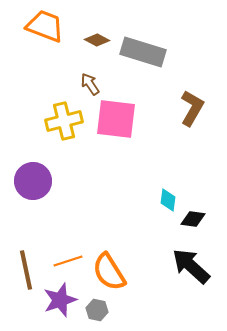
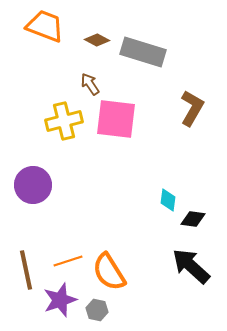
purple circle: moved 4 px down
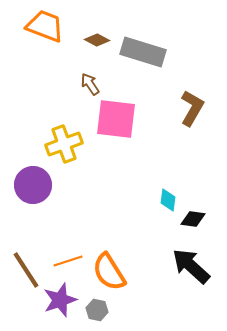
yellow cross: moved 23 px down; rotated 6 degrees counterclockwise
brown line: rotated 21 degrees counterclockwise
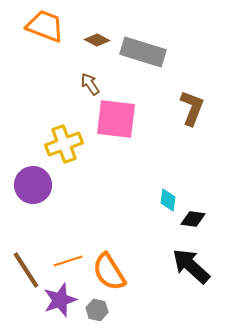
brown L-shape: rotated 9 degrees counterclockwise
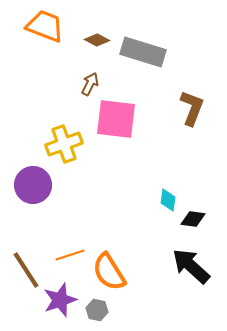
brown arrow: rotated 60 degrees clockwise
orange line: moved 2 px right, 6 px up
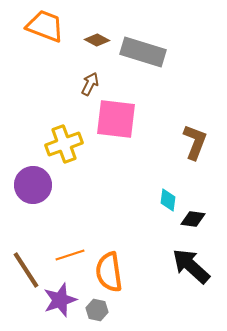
brown L-shape: moved 3 px right, 34 px down
orange semicircle: rotated 24 degrees clockwise
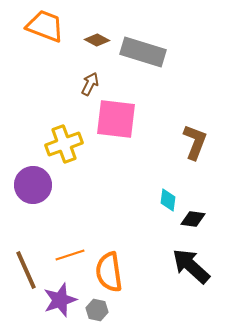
brown line: rotated 9 degrees clockwise
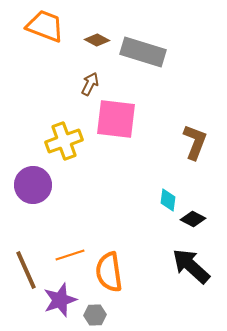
yellow cross: moved 3 px up
black diamond: rotated 20 degrees clockwise
gray hexagon: moved 2 px left, 5 px down; rotated 15 degrees counterclockwise
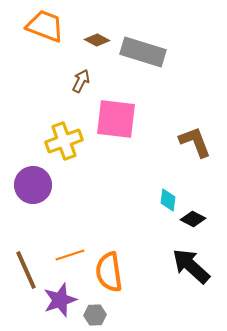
brown arrow: moved 9 px left, 3 px up
brown L-shape: rotated 42 degrees counterclockwise
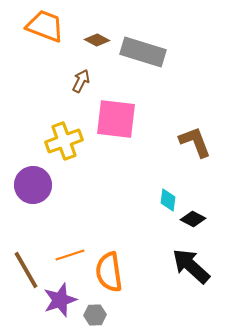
brown line: rotated 6 degrees counterclockwise
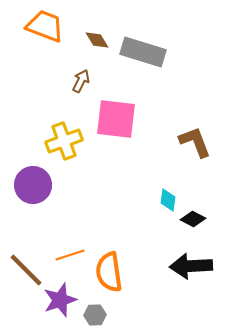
brown diamond: rotated 30 degrees clockwise
black arrow: rotated 45 degrees counterclockwise
brown line: rotated 15 degrees counterclockwise
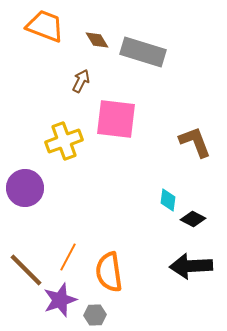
purple circle: moved 8 px left, 3 px down
orange line: moved 2 px left, 2 px down; rotated 44 degrees counterclockwise
